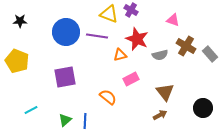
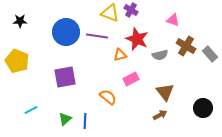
yellow triangle: moved 1 px right, 1 px up
green triangle: moved 1 px up
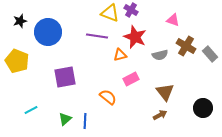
black star: rotated 16 degrees counterclockwise
blue circle: moved 18 px left
red star: moved 2 px left, 2 px up
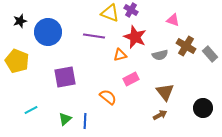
purple line: moved 3 px left
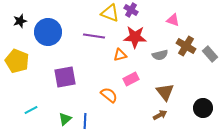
red star: rotated 20 degrees counterclockwise
orange semicircle: moved 1 px right, 2 px up
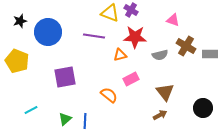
gray rectangle: rotated 49 degrees counterclockwise
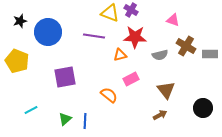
brown triangle: moved 1 px right, 2 px up
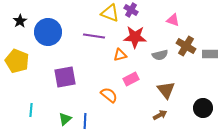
black star: rotated 16 degrees counterclockwise
cyan line: rotated 56 degrees counterclockwise
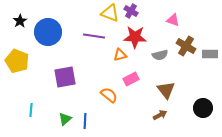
purple cross: moved 1 px down
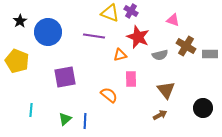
red star: moved 3 px right; rotated 20 degrees clockwise
pink rectangle: rotated 63 degrees counterclockwise
